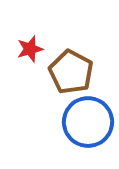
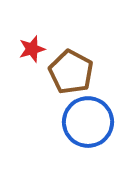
red star: moved 2 px right
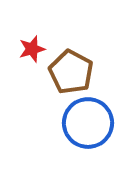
blue circle: moved 1 px down
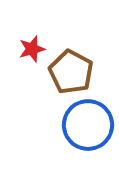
blue circle: moved 2 px down
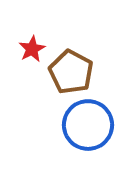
red star: rotated 12 degrees counterclockwise
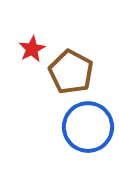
blue circle: moved 2 px down
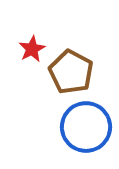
blue circle: moved 2 px left
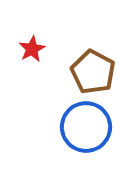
brown pentagon: moved 22 px right
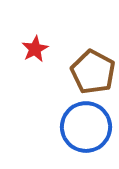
red star: moved 3 px right
